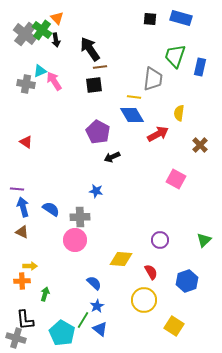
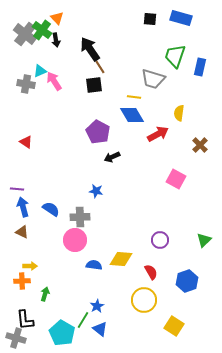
brown line at (100, 67): rotated 64 degrees clockwise
gray trapezoid at (153, 79): rotated 100 degrees clockwise
blue semicircle at (94, 283): moved 18 px up; rotated 35 degrees counterclockwise
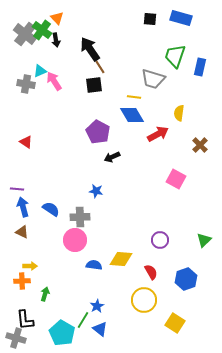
blue hexagon at (187, 281): moved 1 px left, 2 px up
yellow square at (174, 326): moved 1 px right, 3 px up
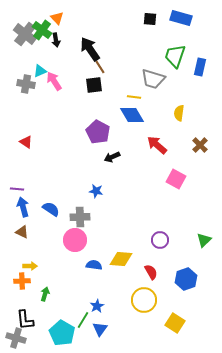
red arrow at (158, 134): moved 1 px left, 11 px down; rotated 110 degrees counterclockwise
blue triangle at (100, 329): rotated 28 degrees clockwise
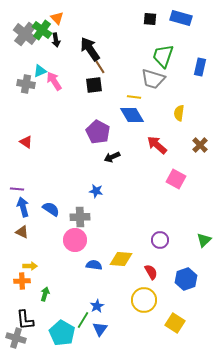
green trapezoid at (175, 56): moved 12 px left
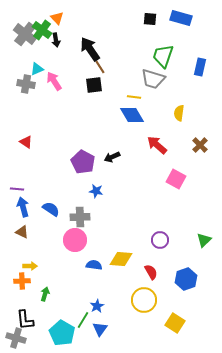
cyan triangle at (40, 71): moved 3 px left, 2 px up
purple pentagon at (98, 132): moved 15 px left, 30 px down
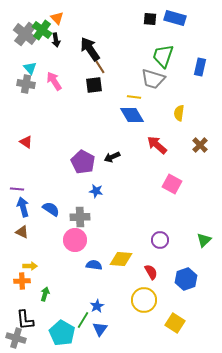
blue rectangle at (181, 18): moved 6 px left
cyan triangle at (37, 69): moved 7 px left, 1 px up; rotated 48 degrees counterclockwise
pink square at (176, 179): moved 4 px left, 5 px down
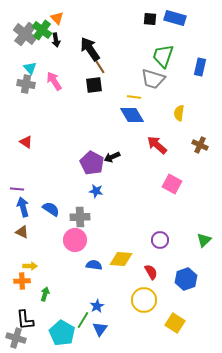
brown cross at (200, 145): rotated 21 degrees counterclockwise
purple pentagon at (83, 162): moved 9 px right, 1 px down
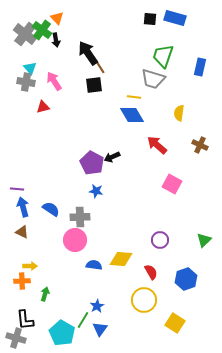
black arrow at (90, 49): moved 2 px left, 4 px down
gray cross at (26, 84): moved 2 px up
red triangle at (26, 142): moved 17 px right, 35 px up; rotated 48 degrees counterclockwise
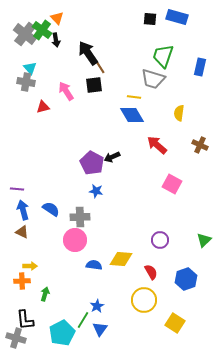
blue rectangle at (175, 18): moved 2 px right, 1 px up
pink arrow at (54, 81): moved 12 px right, 10 px down
blue arrow at (23, 207): moved 3 px down
cyan pentagon at (62, 333): rotated 15 degrees clockwise
